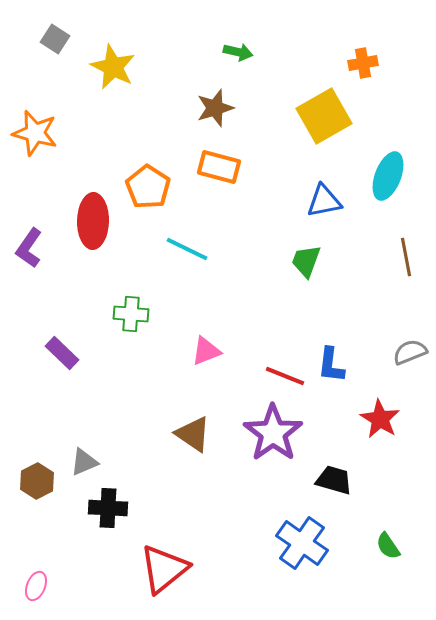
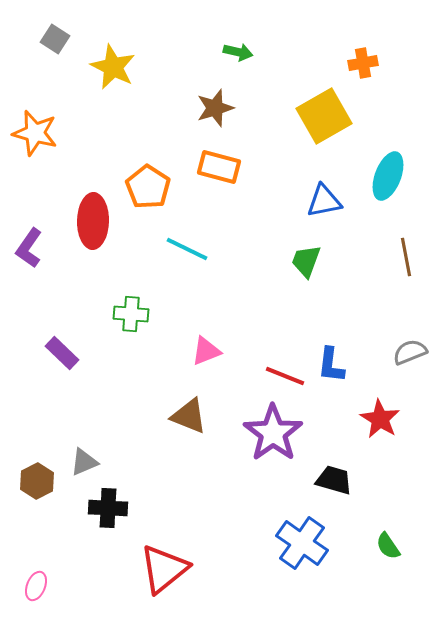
brown triangle: moved 4 px left, 18 px up; rotated 12 degrees counterclockwise
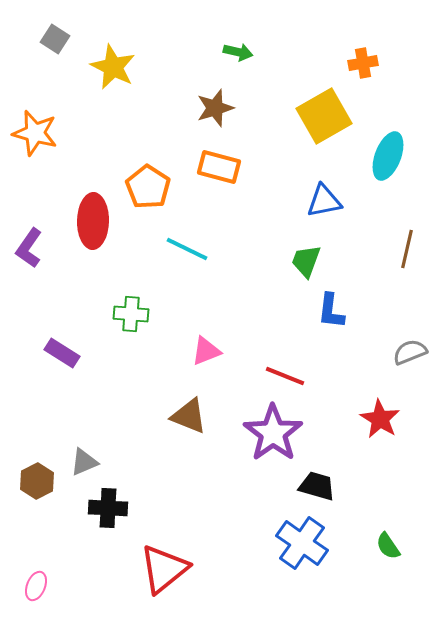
cyan ellipse: moved 20 px up
brown line: moved 1 px right, 8 px up; rotated 24 degrees clockwise
purple rectangle: rotated 12 degrees counterclockwise
blue L-shape: moved 54 px up
black trapezoid: moved 17 px left, 6 px down
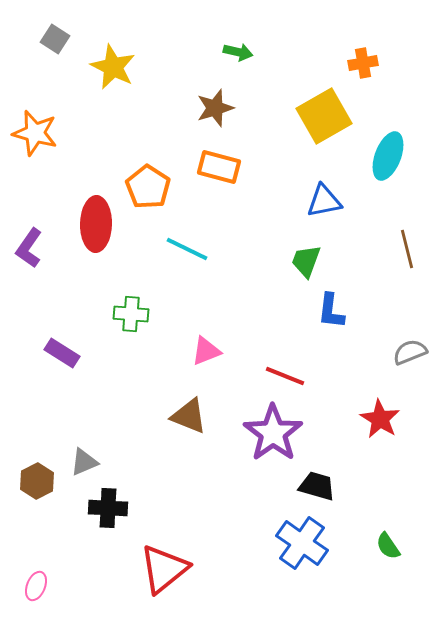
red ellipse: moved 3 px right, 3 px down
brown line: rotated 27 degrees counterclockwise
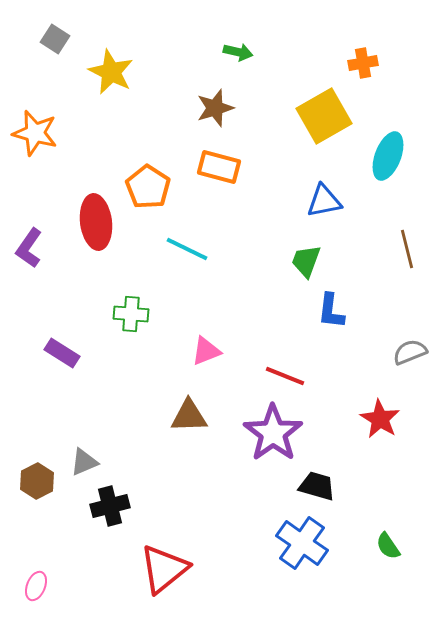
yellow star: moved 2 px left, 5 px down
red ellipse: moved 2 px up; rotated 8 degrees counterclockwise
brown triangle: rotated 24 degrees counterclockwise
black cross: moved 2 px right, 2 px up; rotated 18 degrees counterclockwise
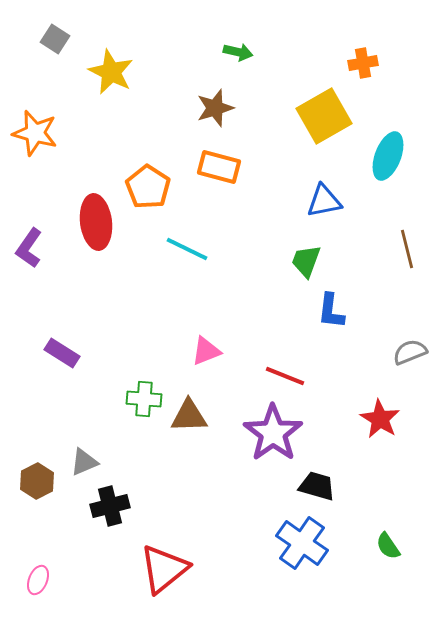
green cross: moved 13 px right, 85 px down
pink ellipse: moved 2 px right, 6 px up
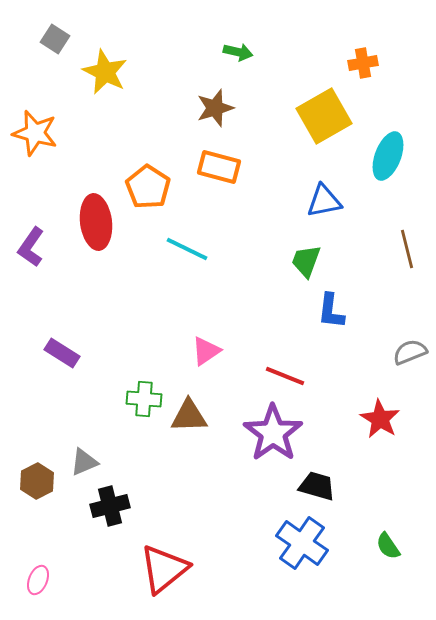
yellow star: moved 6 px left
purple L-shape: moved 2 px right, 1 px up
pink triangle: rotated 12 degrees counterclockwise
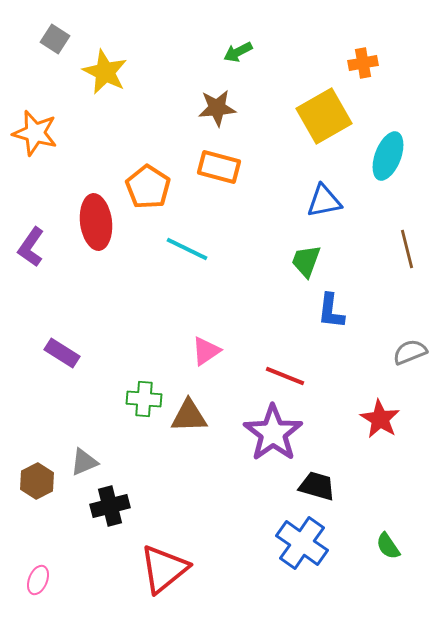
green arrow: rotated 140 degrees clockwise
brown star: moved 2 px right; rotated 12 degrees clockwise
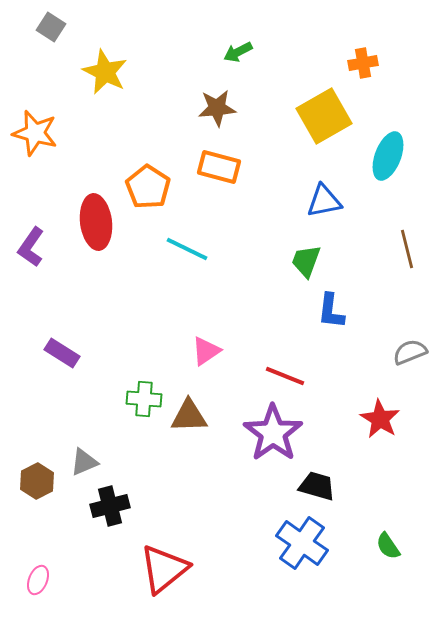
gray square: moved 4 px left, 12 px up
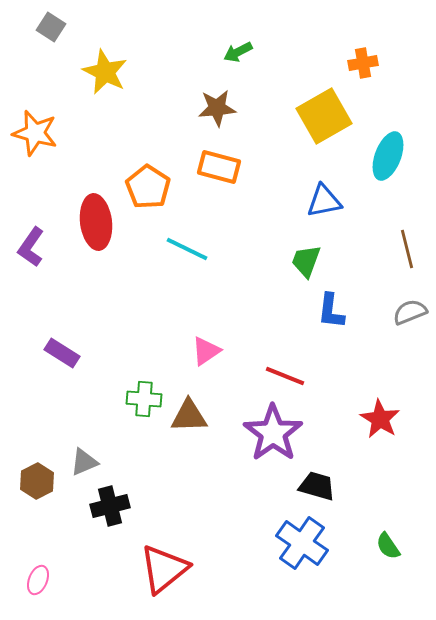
gray semicircle: moved 40 px up
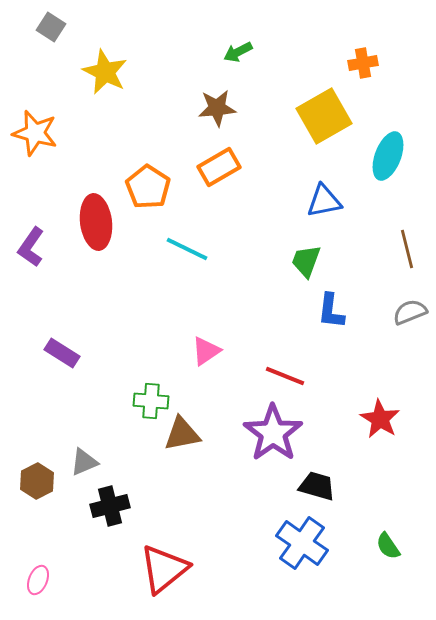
orange rectangle: rotated 45 degrees counterclockwise
green cross: moved 7 px right, 2 px down
brown triangle: moved 7 px left, 18 px down; rotated 9 degrees counterclockwise
